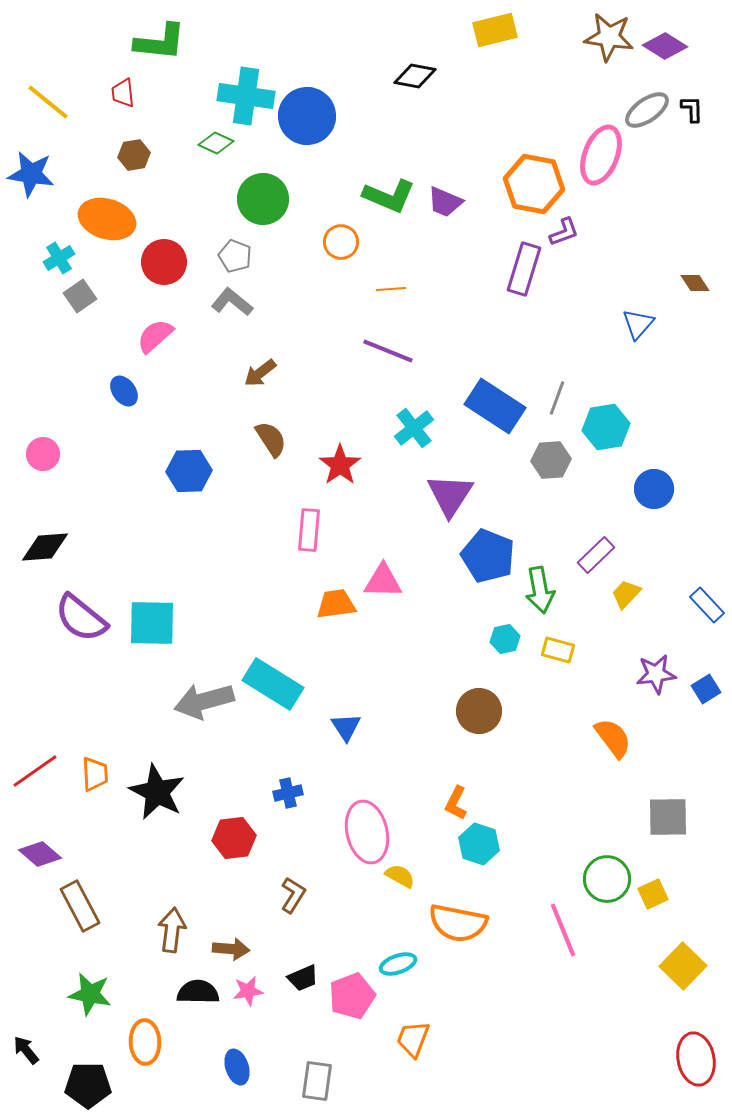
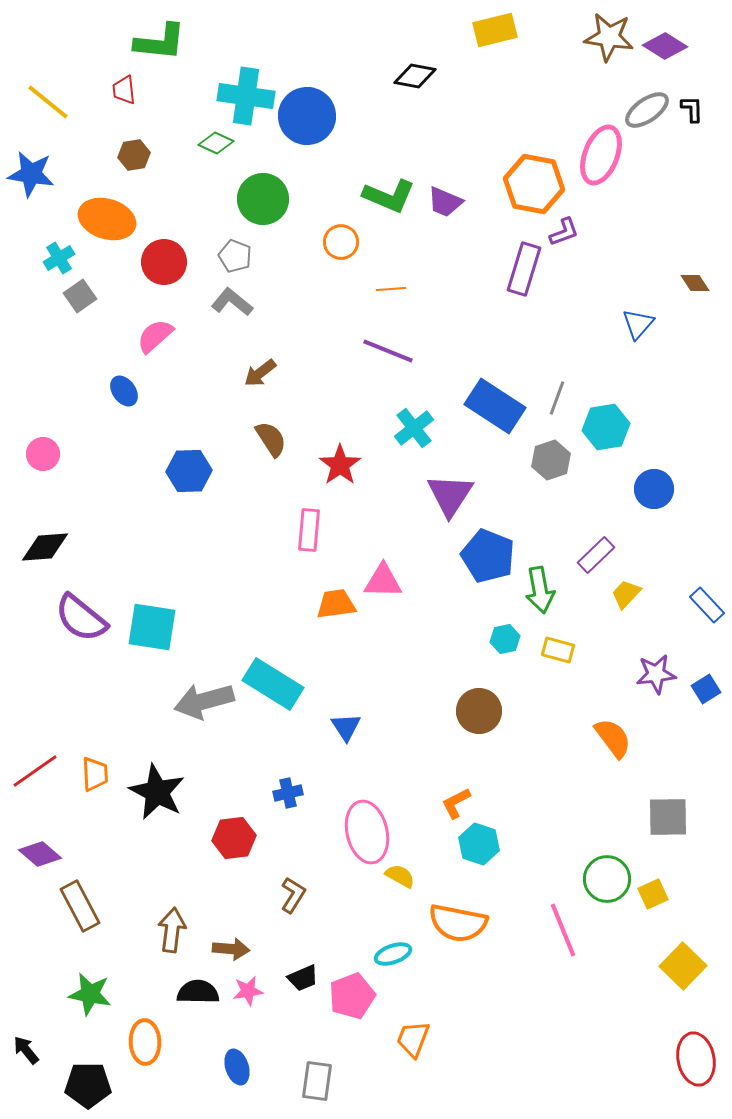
red trapezoid at (123, 93): moved 1 px right, 3 px up
gray hexagon at (551, 460): rotated 15 degrees counterclockwise
cyan square at (152, 623): moved 4 px down; rotated 8 degrees clockwise
orange L-shape at (456, 803): rotated 36 degrees clockwise
cyan ellipse at (398, 964): moved 5 px left, 10 px up
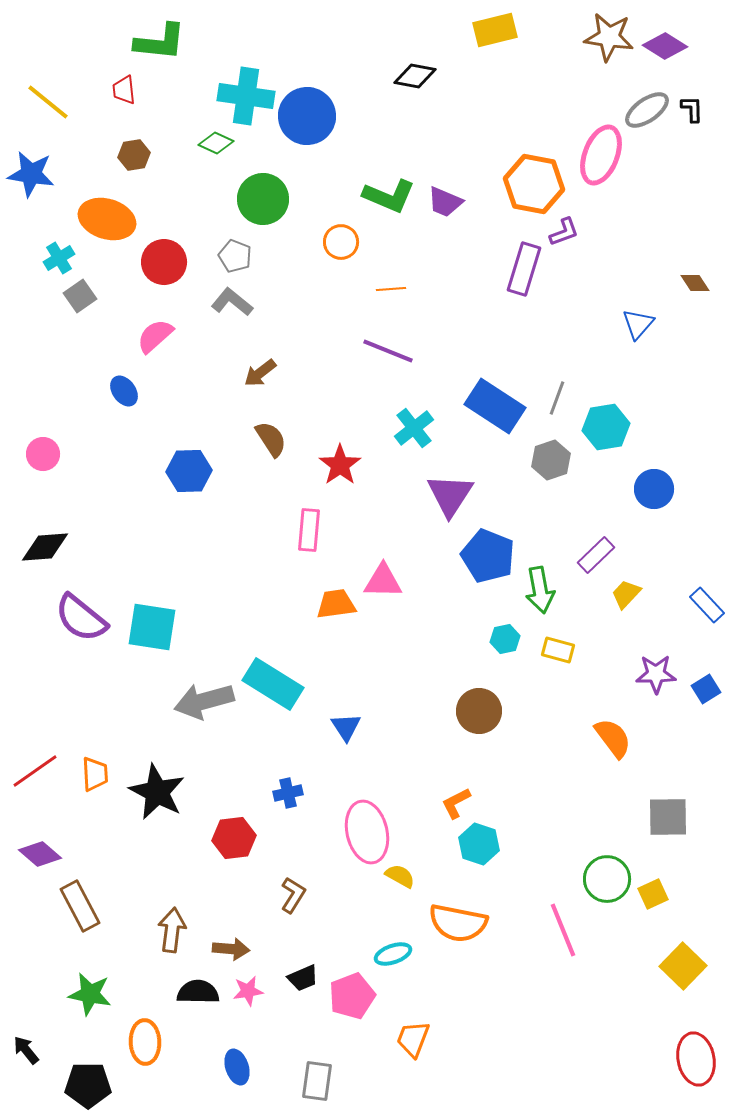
purple star at (656, 674): rotated 6 degrees clockwise
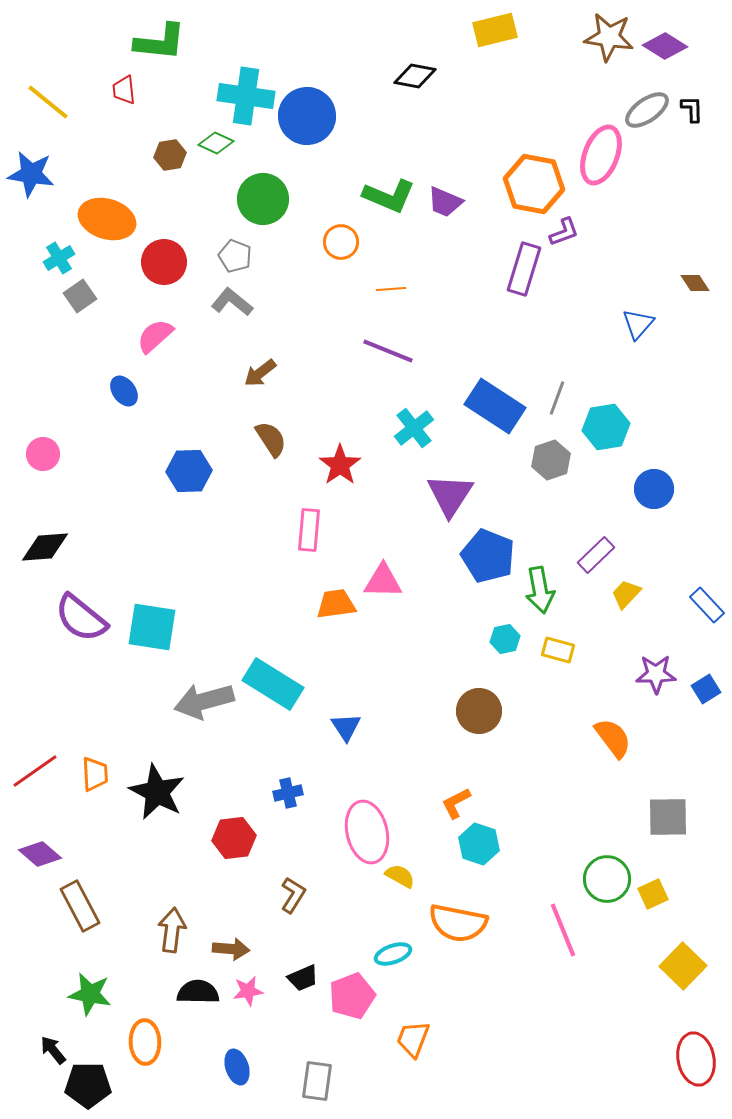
brown hexagon at (134, 155): moved 36 px right
black arrow at (26, 1050): moved 27 px right
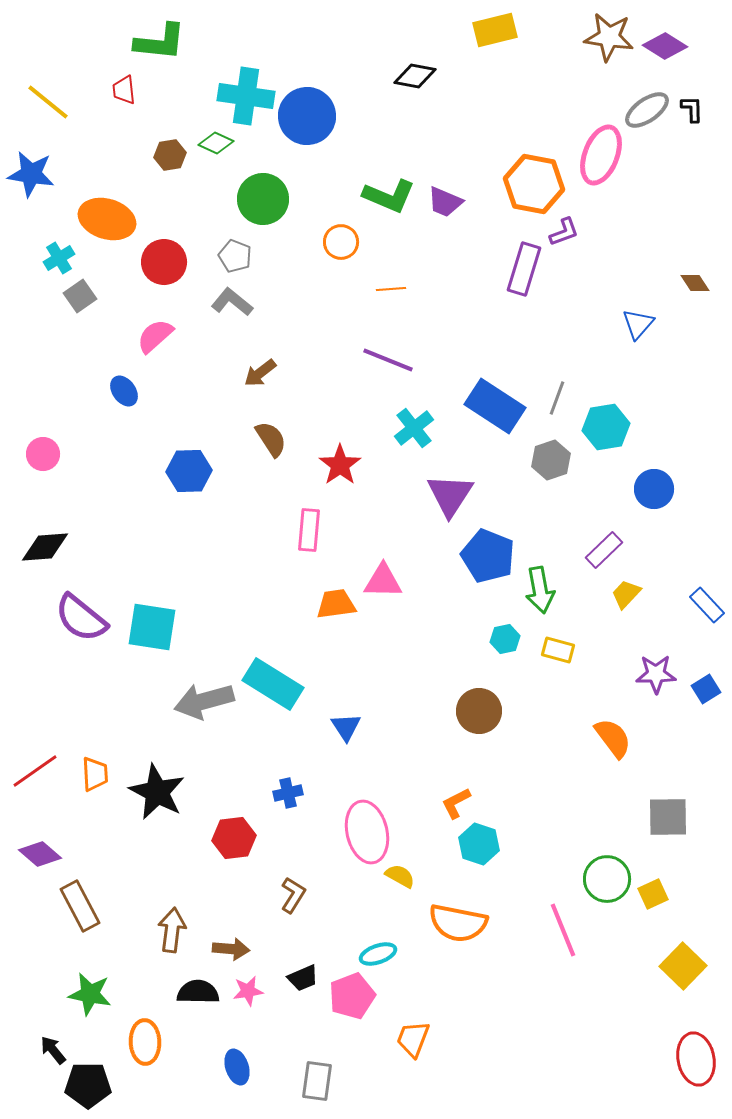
purple line at (388, 351): moved 9 px down
purple rectangle at (596, 555): moved 8 px right, 5 px up
cyan ellipse at (393, 954): moved 15 px left
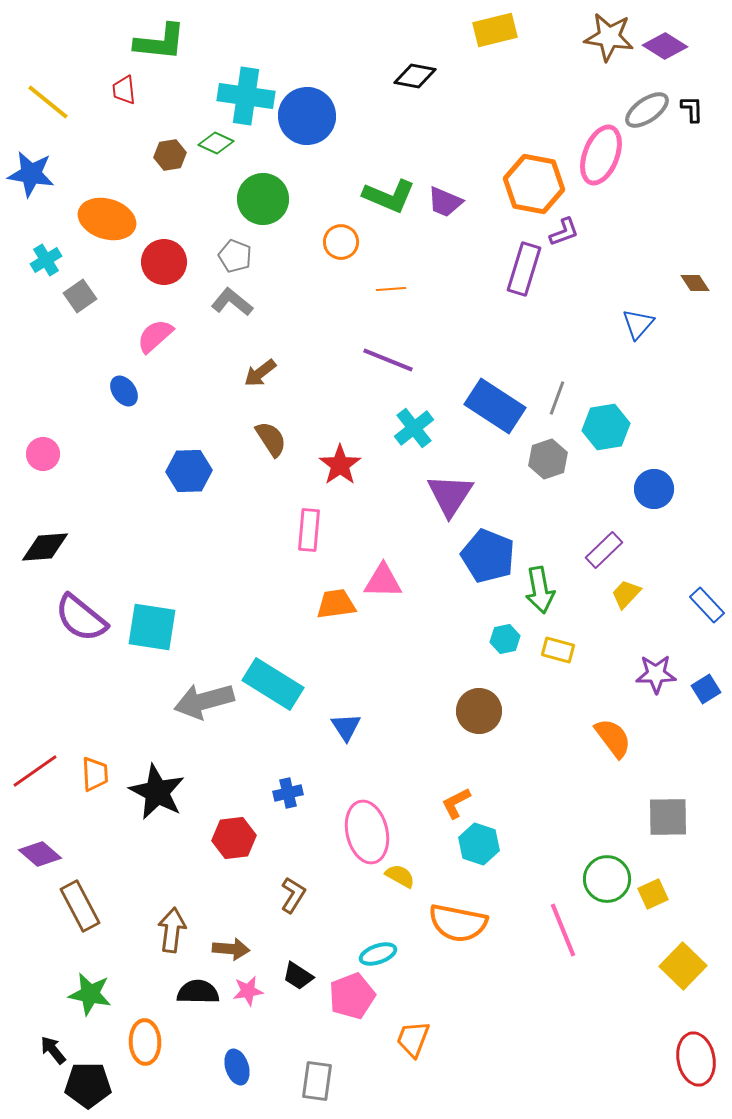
cyan cross at (59, 258): moved 13 px left, 2 px down
gray hexagon at (551, 460): moved 3 px left, 1 px up
black trapezoid at (303, 978): moved 5 px left, 2 px up; rotated 56 degrees clockwise
